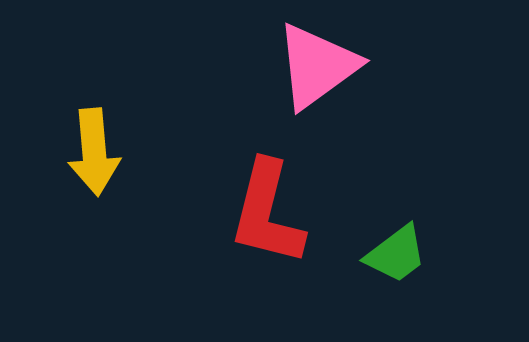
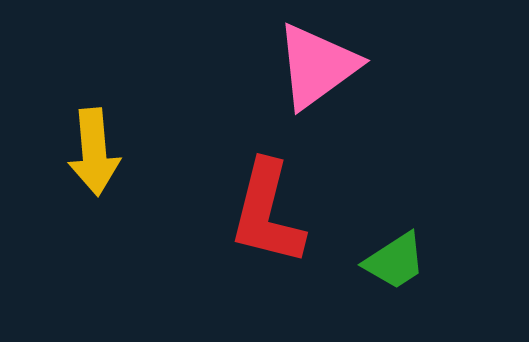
green trapezoid: moved 1 px left, 7 px down; rotated 4 degrees clockwise
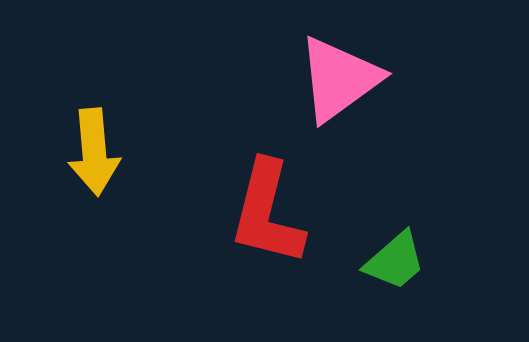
pink triangle: moved 22 px right, 13 px down
green trapezoid: rotated 8 degrees counterclockwise
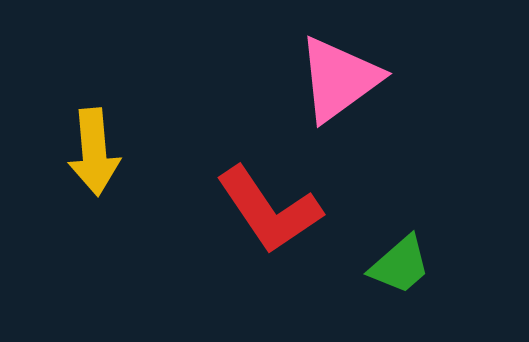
red L-shape: moved 2 px right, 3 px up; rotated 48 degrees counterclockwise
green trapezoid: moved 5 px right, 4 px down
